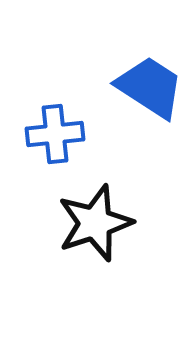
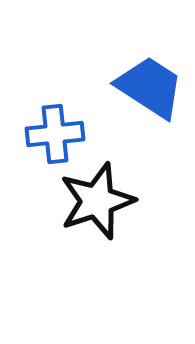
black star: moved 2 px right, 22 px up
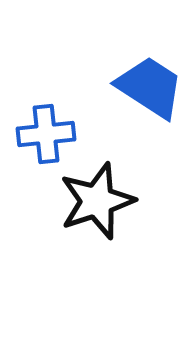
blue cross: moved 9 px left
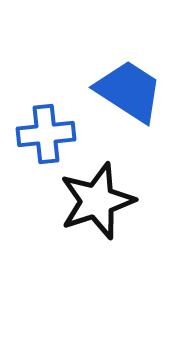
blue trapezoid: moved 21 px left, 4 px down
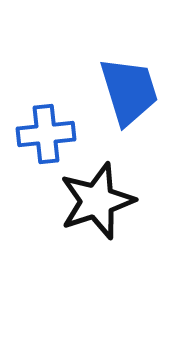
blue trapezoid: rotated 40 degrees clockwise
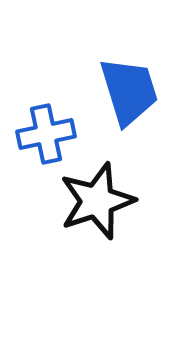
blue cross: rotated 6 degrees counterclockwise
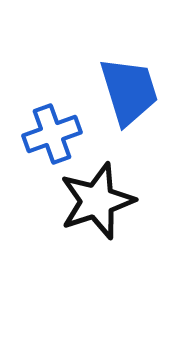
blue cross: moved 6 px right; rotated 8 degrees counterclockwise
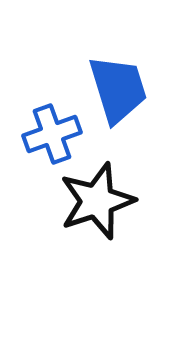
blue trapezoid: moved 11 px left, 2 px up
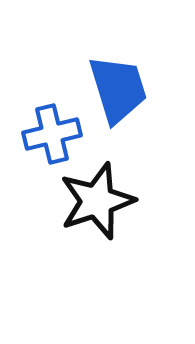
blue cross: rotated 6 degrees clockwise
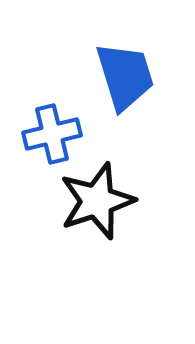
blue trapezoid: moved 7 px right, 13 px up
